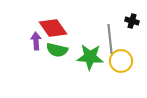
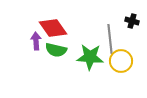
green semicircle: moved 1 px left
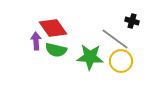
gray line: moved 5 px right; rotated 48 degrees counterclockwise
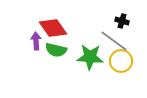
black cross: moved 10 px left
gray line: moved 1 px left, 2 px down
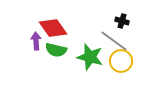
green star: rotated 12 degrees clockwise
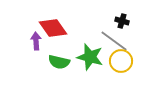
green semicircle: moved 3 px right, 12 px down
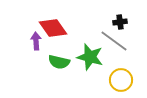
black cross: moved 2 px left, 1 px down; rotated 24 degrees counterclockwise
yellow circle: moved 19 px down
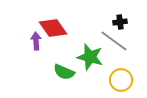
green semicircle: moved 5 px right, 10 px down; rotated 10 degrees clockwise
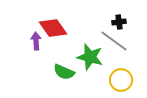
black cross: moved 1 px left
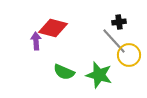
red diamond: rotated 40 degrees counterclockwise
gray line: rotated 12 degrees clockwise
green star: moved 9 px right, 18 px down
yellow circle: moved 8 px right, 25 px up
